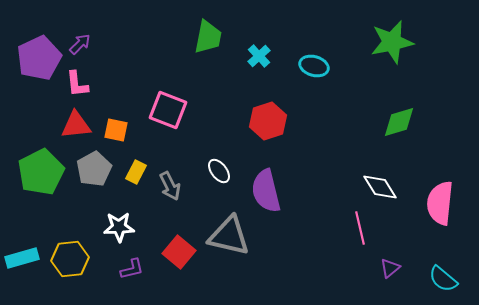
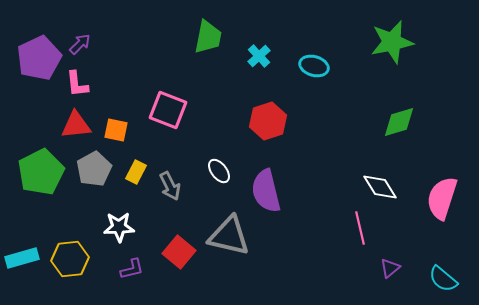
pink semicircle: moved 2 px right, 5 px up; rotated 12 degrees clockwise
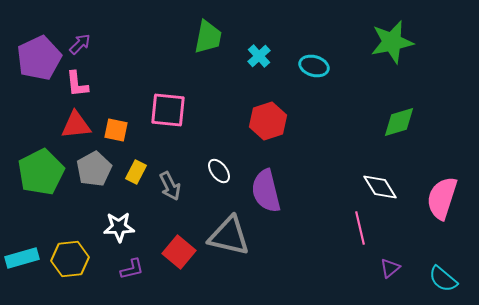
pink square: rotated 15 degrees counterclockwise
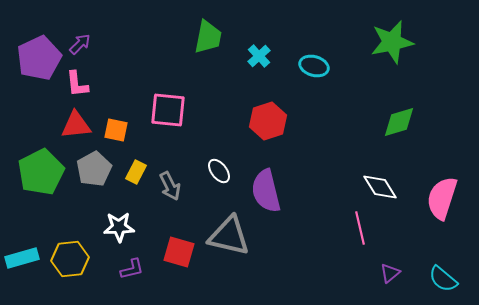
red square: rotated 24 degrees counterclockwise
purple triangle: moved 5 px down
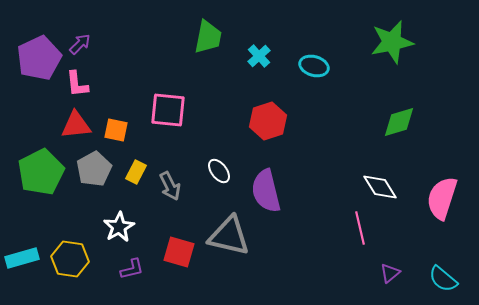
white star: rotated 28 degrees counterclockwise
yellow hexagon: rotated 15 degrees clockwise
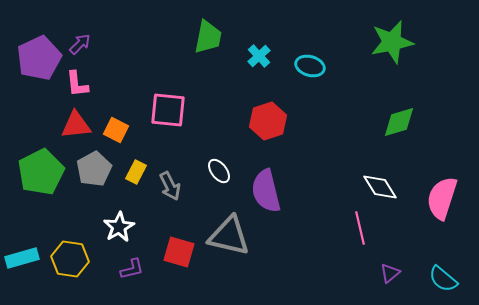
cyan ellipse: moved 4 px left
orange square: rotated 15 degrees clockwise
